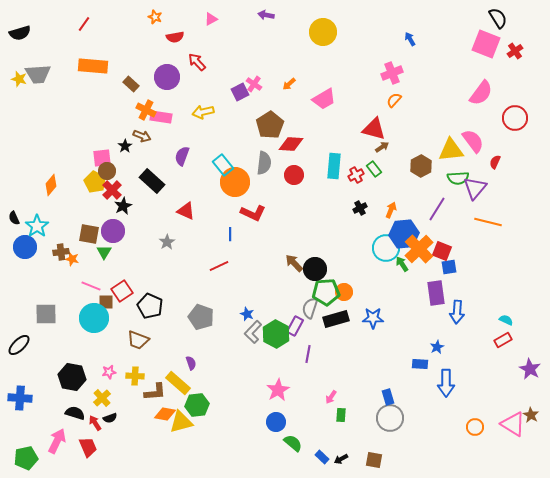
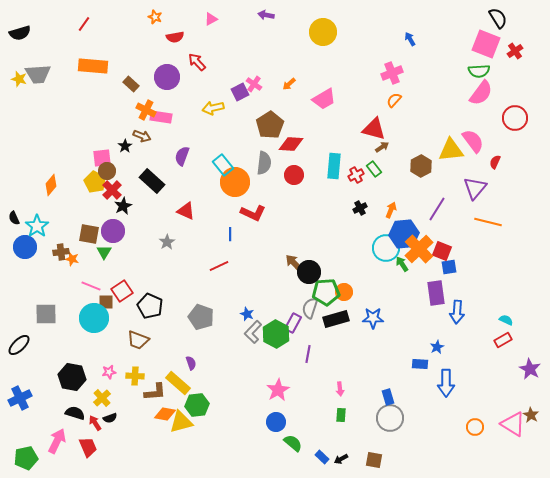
yellow arrow at (203, 112): moved 10 px right, 4 px up
green semicircle at (458, 178): moved 21 px right, 107 px up
black circle at (315, 269): moved 6 px left, 3 px down
purple rectangle at (295, 326): moved 2 px left, 3 px up
pink arrow at (331, 397): moved 9 px right, 8 px up; rotated 40 degrees counterclockwise
blue cross at (20, 398): rotated 30 degrees counterclockwise
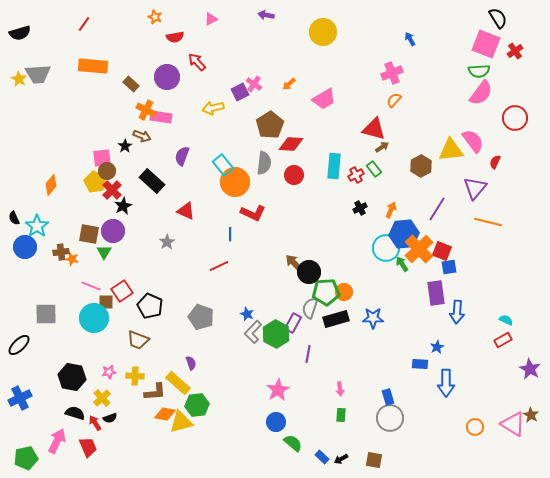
yellow star at (19, 79): rotated 14 degrees clockwise
